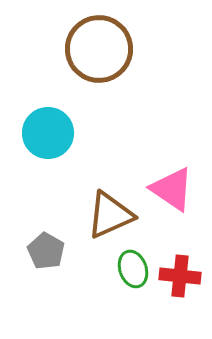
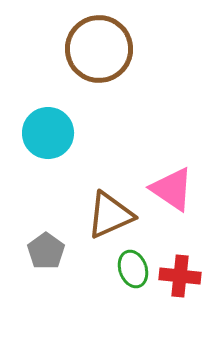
gray pentagon: rotated 6 degrees clockwise
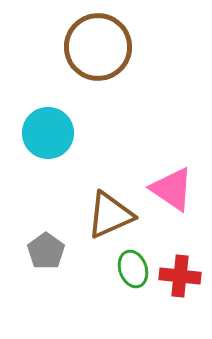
brown circle: moved 1 px left, 2 px up
